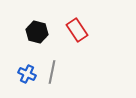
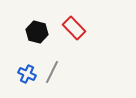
red rectangle: moved 3 px left, 2 px up; rotated 10 degrees counterclockwise
gray line: rotated 15 degrees clockwise
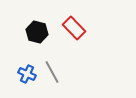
gray line: rotated 55 degrees counterclockwise
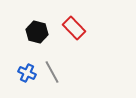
blue cross: moved 1 px up
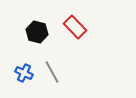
red rectangle: moved 1 px right, 1 px up
blue cross: moved 3 px left
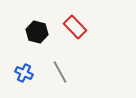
gray line: moved 8 px right
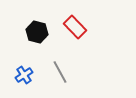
blue cross: moved 2 px down; rotated 30 degrees clockwise
